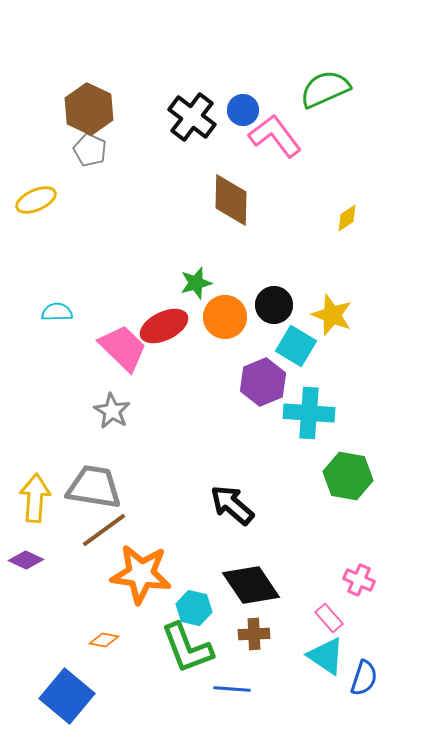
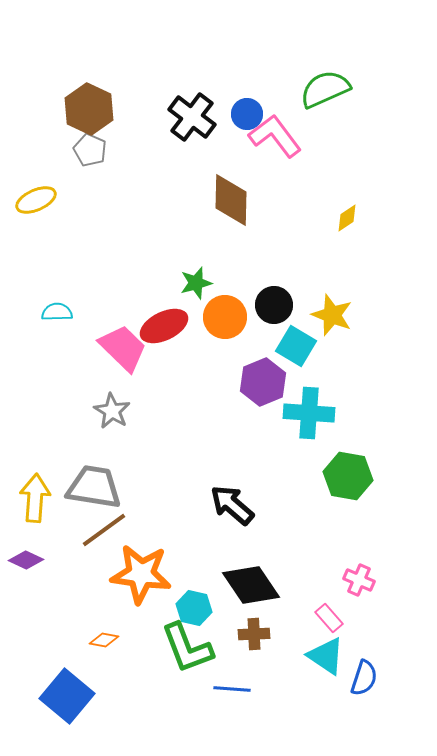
blue circle: moved 4 px right, 4 px down
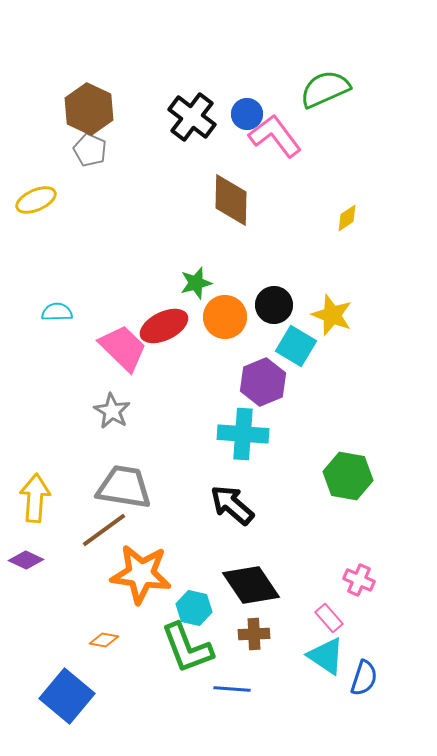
cyan cross: moved 66 px left, 21 px down
gray trapezoid: moved 30 px right
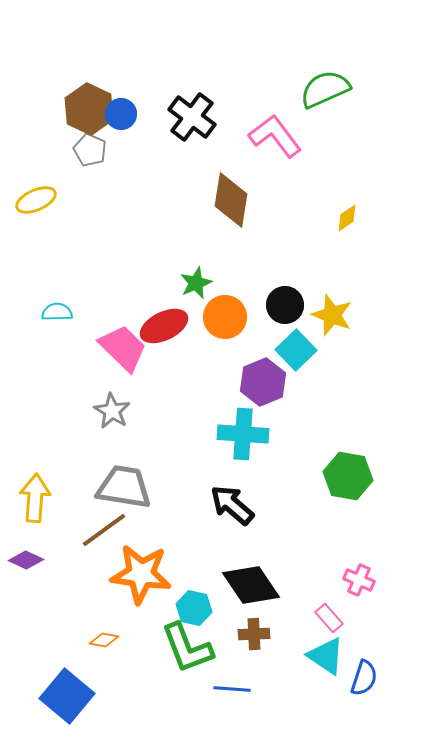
blue circle: moved 126 px left
brown diamond: rotated 8 degrees clockwise
green star: rotated 8 degrees counterclockwise
black circle: moved 11 px right
cyan square: moved 4 px down; rotated 15 degrees clockwise
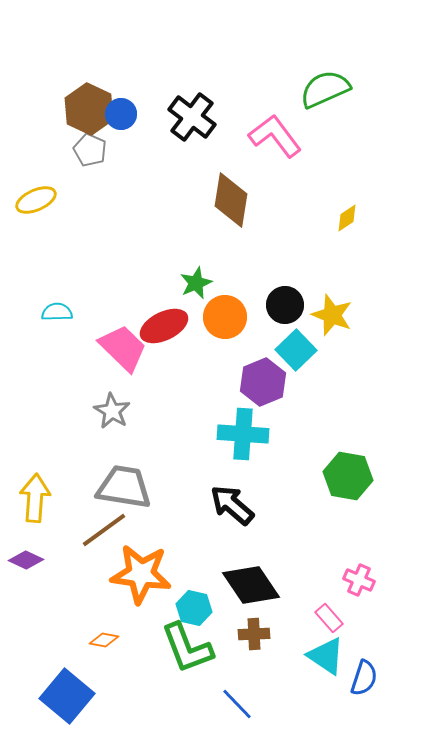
blue line: moved 5 px right, 15 px down; rotated 42 degrees clockwise
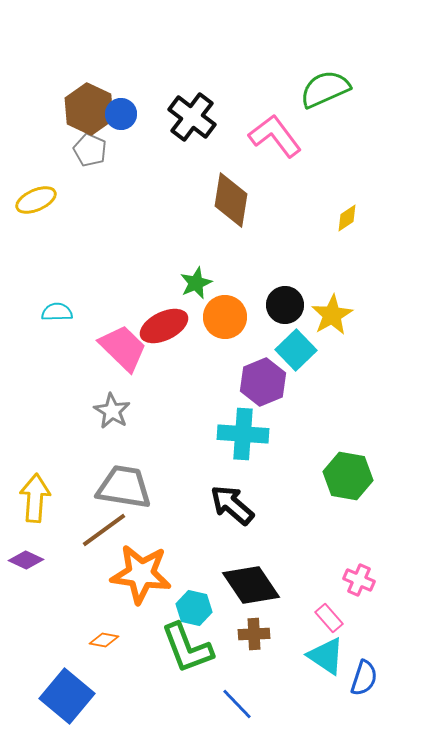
yellow star: rotated 21 degrees clockwise
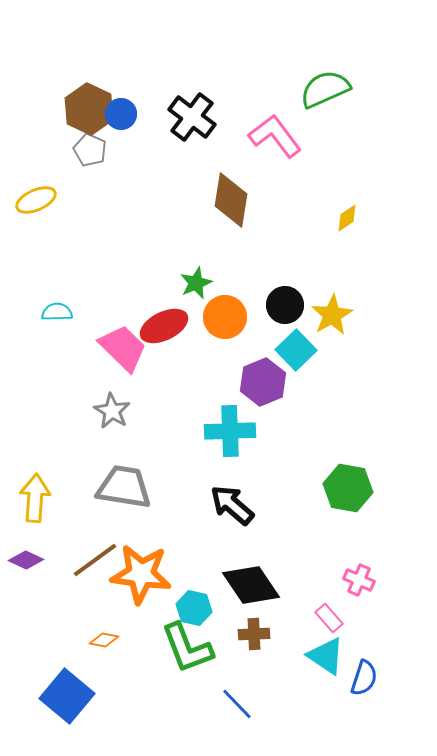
cyan cross: moved 13 px left, 3 px up; rotated 6 degrees counterclockwise
green hexagon: moved 12 px down
brown line: moved 9 px left, 30 px down
